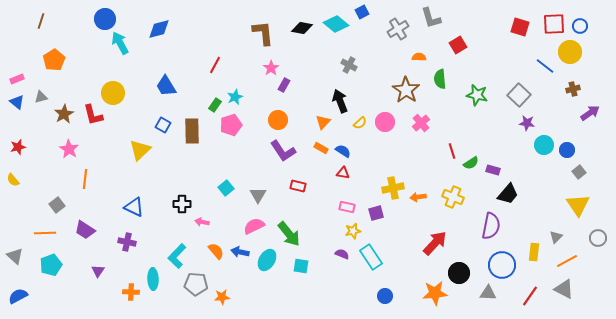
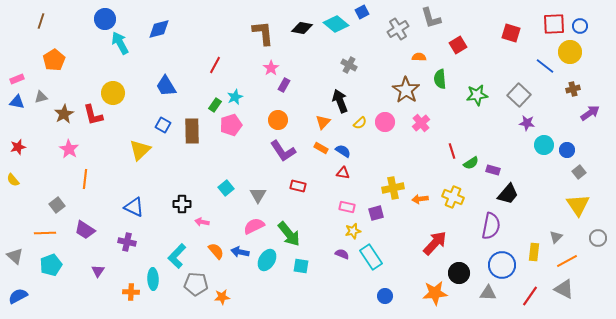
red square at (520, 27): moved 9 px left, 6 px down
green star at (477, 95): rotated 20 degrees counterclockwise
blue triangle at (17, 102): rotated 28 degrees counterclockwise
orange arrow at (418, 197): moved 2 px right, 2 px down
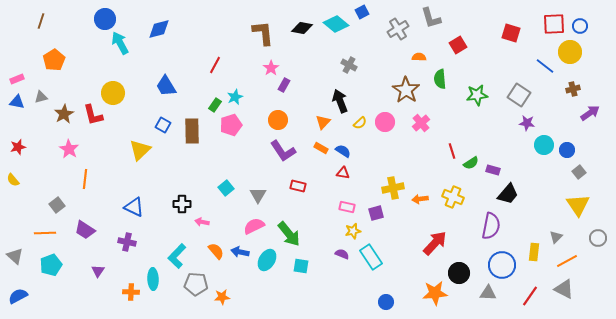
gray square at (519, 95): rotated 10 degrees counterclockwise
blue circle at (385, 296): moved 1 px right, 6 px down
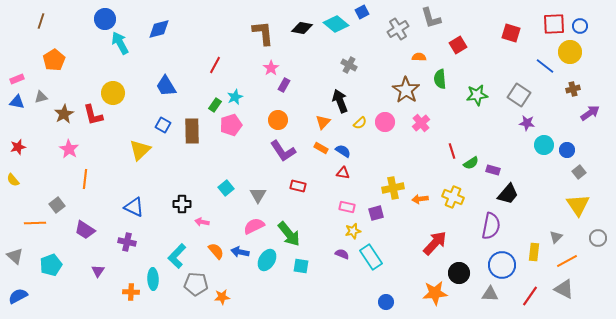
orange line at (45, 233): moved 10 px left, 10 px up
gray triangle at (488, 293): moved 2 px right, 1 px down
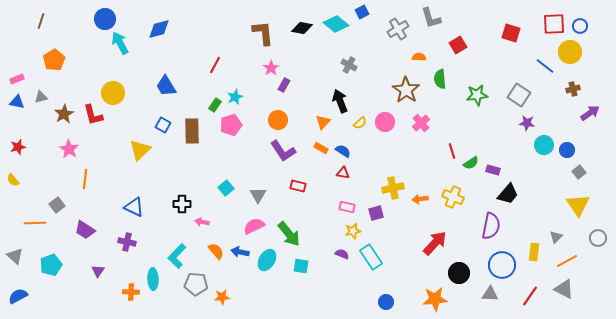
orange star at (435, 293): moved 6 px down
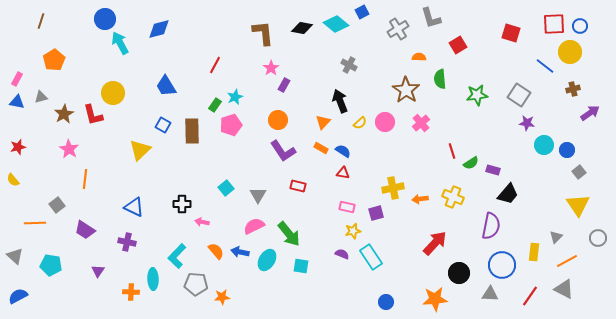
pink rectangle at (17, 79): rotated 40 degrees counterclockwise
cyan pentagon at (51, 265): rotated 30 degrees clockwise
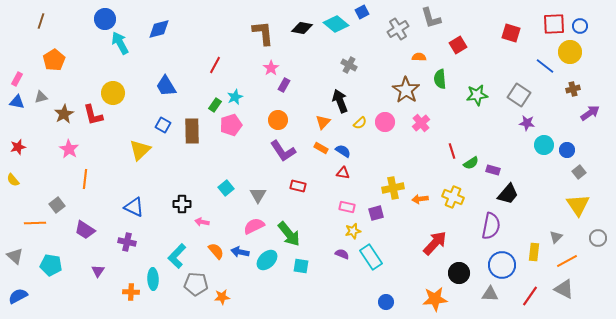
cyan ellipse at (267, 260): rotated 15 degrees clockwise
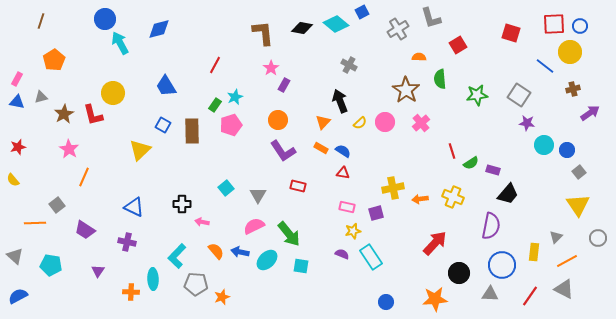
orange line at (85, 179): moved 1 px left, 2 px up; rotated 18 degrees clockwise
orange star at (222, 297): rotated 14 degrees counterclockwise
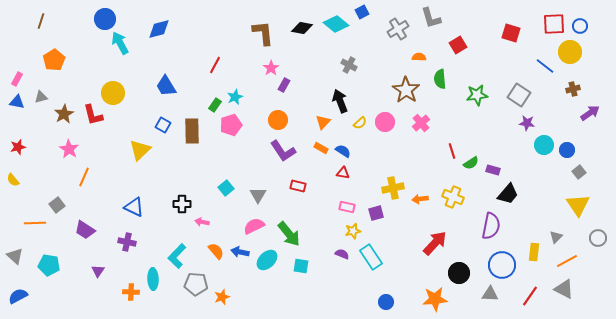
cyan pentagon at (51, 265): moved 2 px left
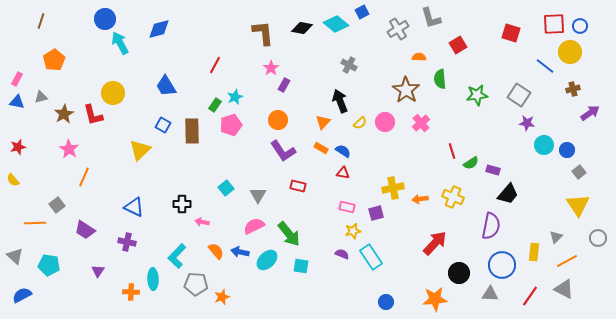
blue semicircle at (18, 296): moved 4 px right, 1 px up
